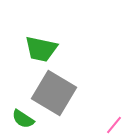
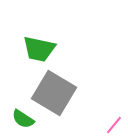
green trapezoid: moved 2 px left
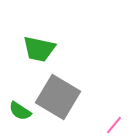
gray square: moved 4 px right, 4 px down
green semicircle: moved 3 px left, 8 px up
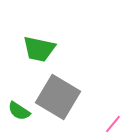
green semicircle: moved 1 px left
pink line: moved 1 px left, 1 px up
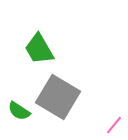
green trapezoid: rotated 48 degrees clockwise
pink line: moved 1 px right, 1 px down
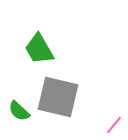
gray square: rotated 18 degrees counterclockwise
green semicircle: rotated 10 degrees clockwise
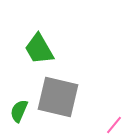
green semicircle: rotated 70 degrees clockwise
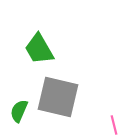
pink line: rotated 54 degrees counterclockwise
